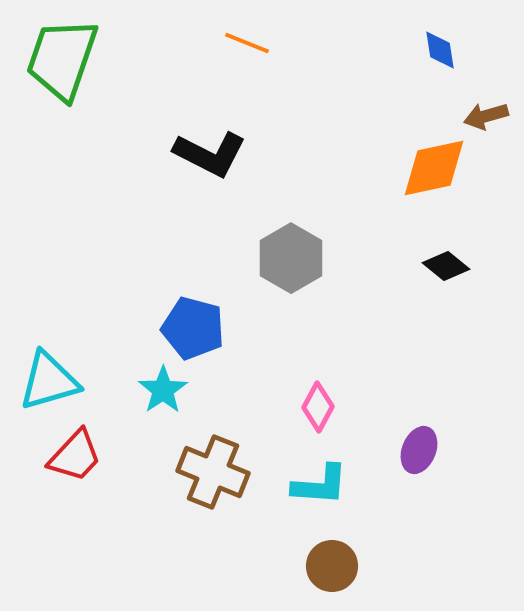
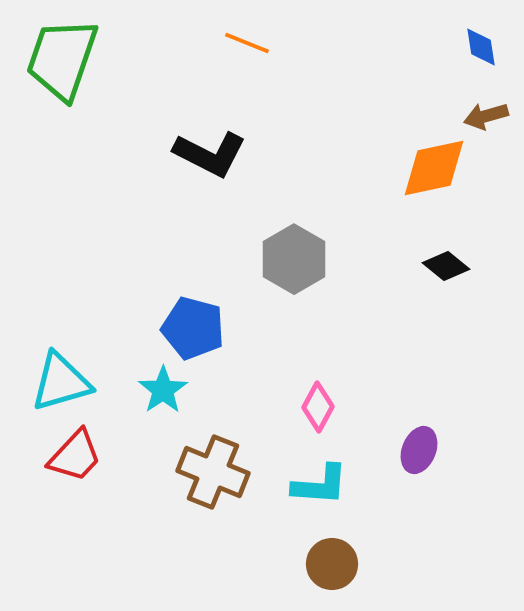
blue diamond: moved 41 px right, 3 px up
gray hexagon: moved 3 px right, 1 px down
cyan triangle: moved 12 px right, 1 px down
brown circle: moved 2 px up
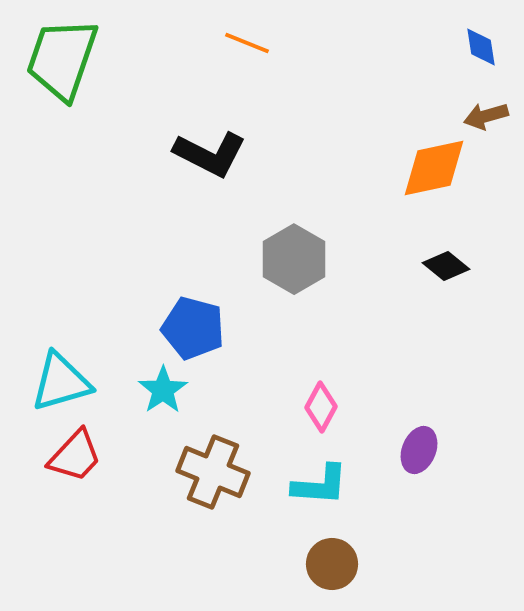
pink diamond: moved 3 px right
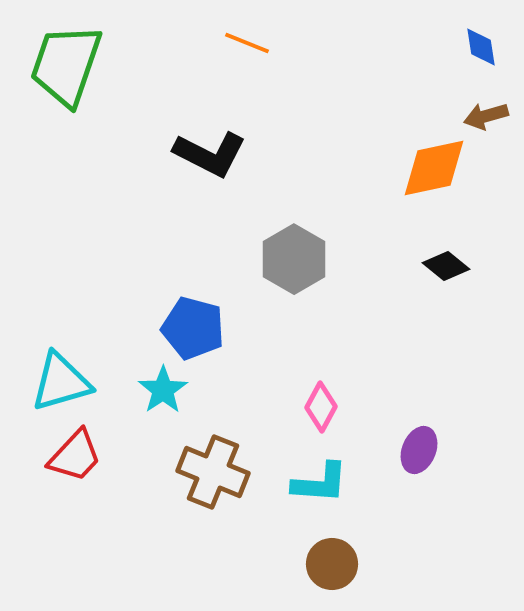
green trapezoid: moved 4 px right, 6 px down
cyan L-shape: moved 2 px up
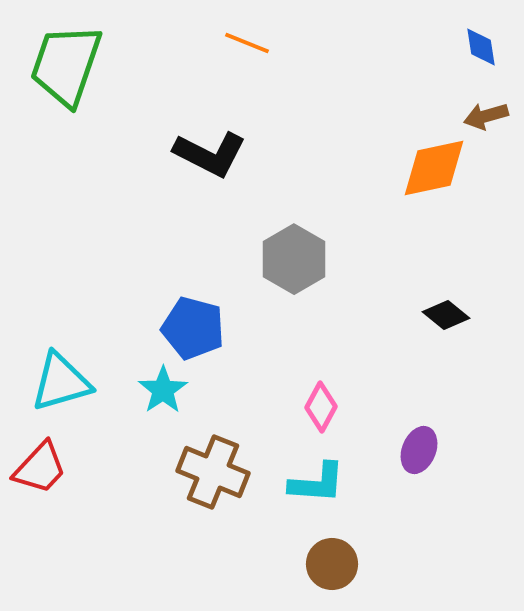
black diamond: moved 49 px down
red trapezoid: moved 35 px left, 12 px down
cyan L-shape: moved 3 px left
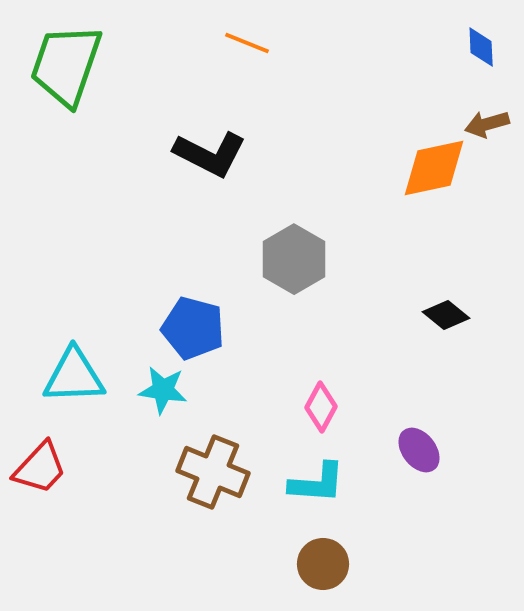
blue diamond: rotated 6 degrees clockwise
brown arrow: moved 1 px right, 8 px down
cyan triangle: moved 13 px right, 6 px up; rotated 14 degrees clockwise
cyan star: rotated 30 degrees counterclockwise
purple ellipse: rotated 60 degrees counterclockwise
brown circle: moved 9 px left
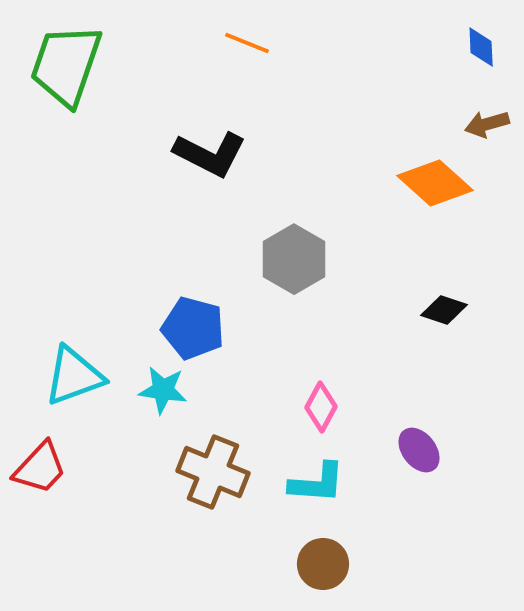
orange diamond: moved 1 px right, 15 px down; rotated 54 degrees clockwise
black diamond: moved 2 px left, 5 px up; rotated 21 degrees counterclockwise
cyan triangle: rotated 18 degrees counterclockwise
